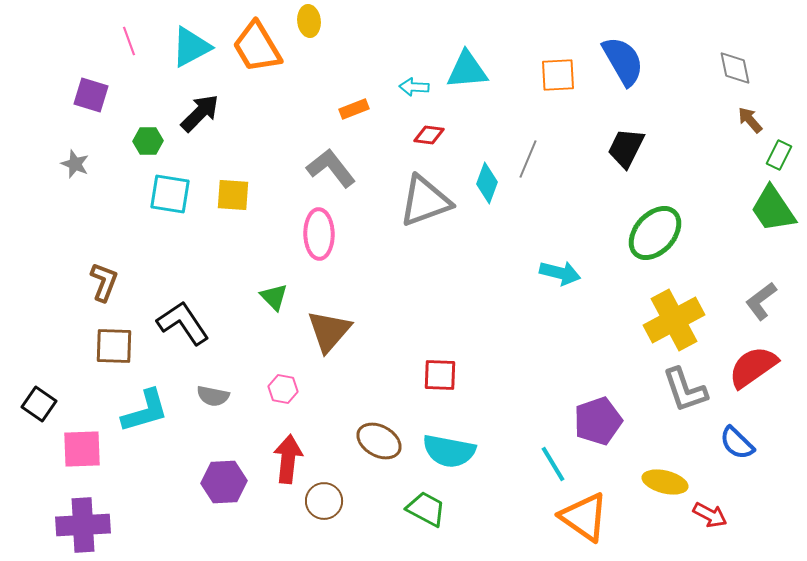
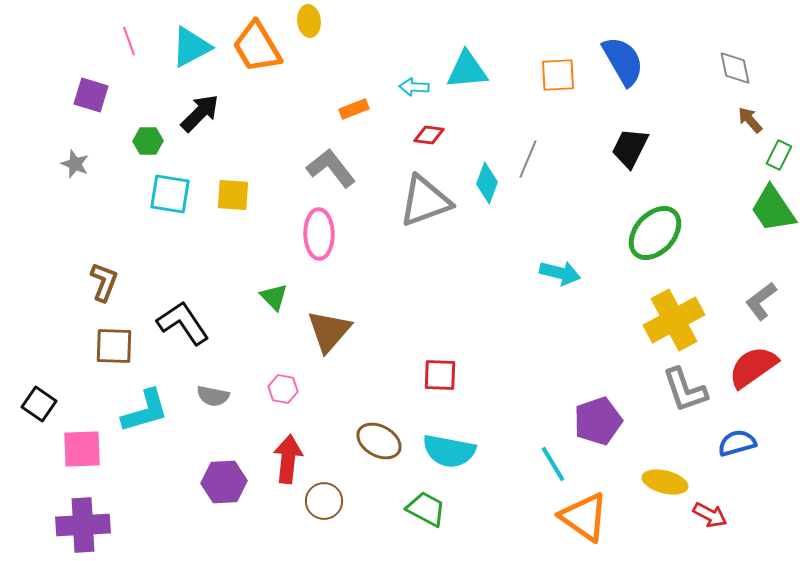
black trapezoid at (626, 148): moved 4 px right
blue semicircle at (737, 443): rotated 120 degrees clockwise
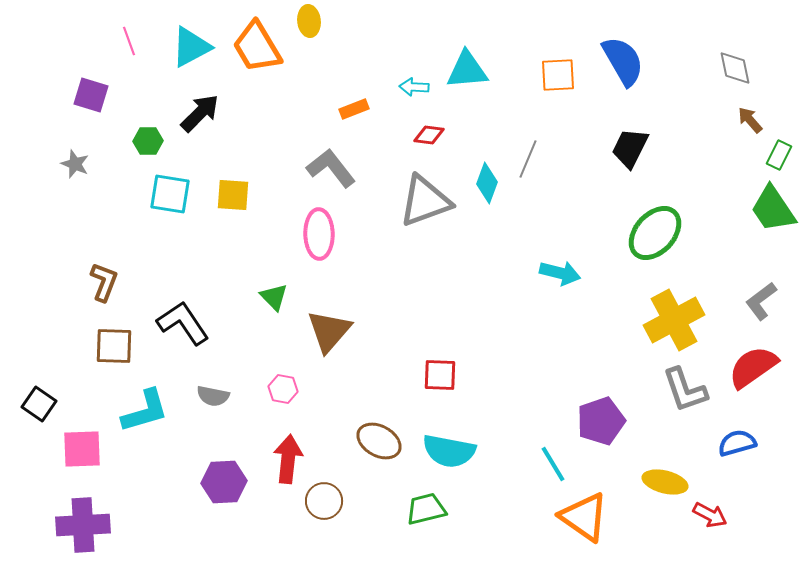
purple pentagon at (598, 421): moved 3 px right
green trapezoid at (426, 509): rotated 42 degrees counterclockwise
